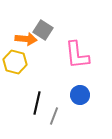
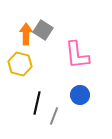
orange arrow: moved 5 px up; rotated 95 degrees counterclockwise
yellow hexagon: moved 5 px right, 2 px down
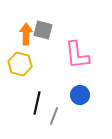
gray square: rotated 18 degrees counterclockwise
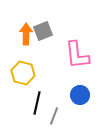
gray square: moved 1 px down; rotated 36 degrees counterclockwise
yellow hexagon: moved 3 px right, 9 px down
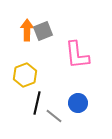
orange arrow: moved 1 px right, 4 px up
yellow hexagon: moved 2 px right, 2 px down; rotated 25 degrees clockwise
blue circle: moved 2 px left, 8 px down
gray line: rotated 72 degrees counterclockwise
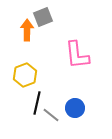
gray square: moved 14 px up
blue circle: moved 3 px left, 5 px down
gray line: moved 3 px left, 1 px up
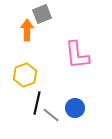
gray square: moved 1 px left, 3 px up
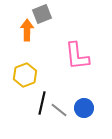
pink L-shape: moved 1 px down
black line: moved 5 px right
blue circle: moved 9 px right
gray line: moved 8 px right, 5 px up
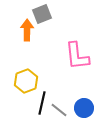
yellow hexagon: moved 1 px right, 6 px down
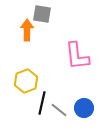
gray square: rotated 30 degrees clockwise
